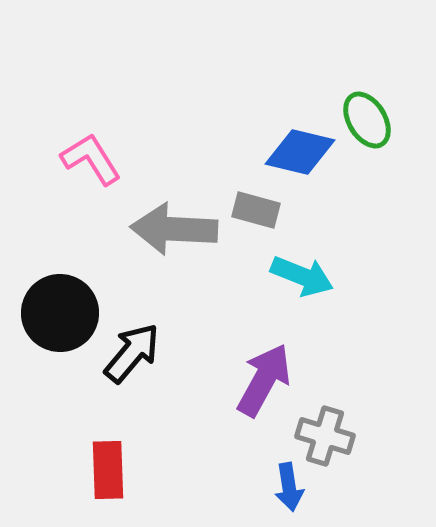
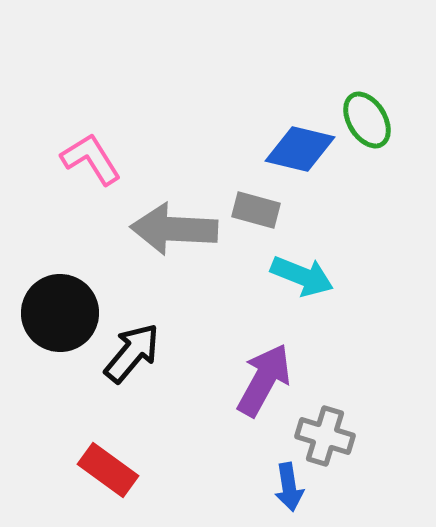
blue diamond: moved 3 px up
red rectangle: rotated 52 degrees counterclockwise
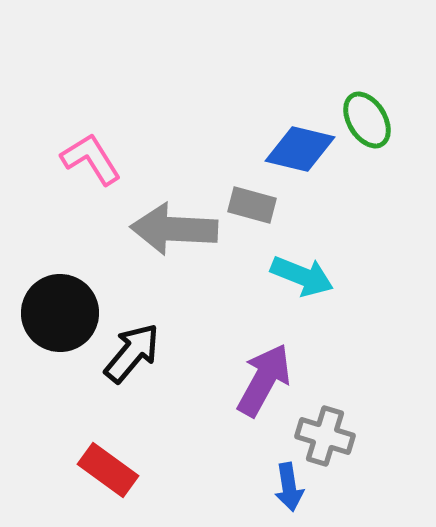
gray rectangle: moved 4 px left, 5 px up
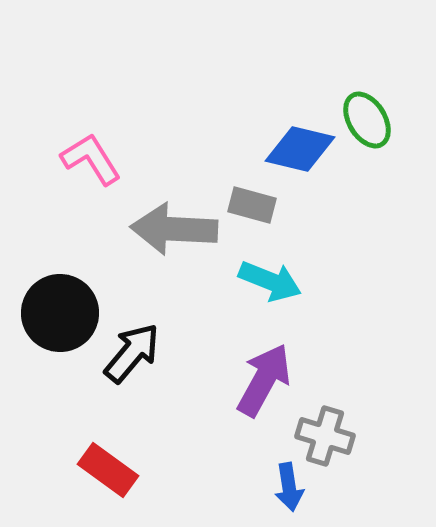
cyan arrow: moved 32 px left, 5 px down
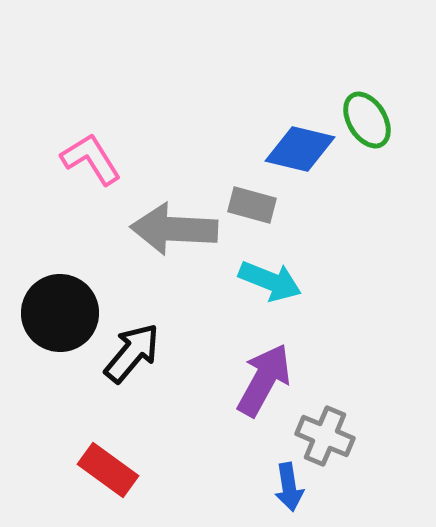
gray cross: rotated 6 degrees clockwise
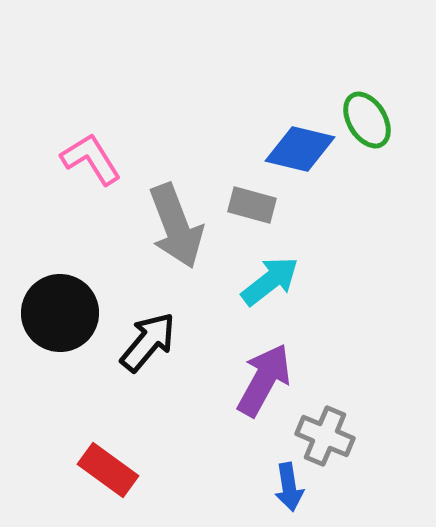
gray arrow: moved 2 px right, 3 px up; rotated 114 degrees counterclockwise
cyan arrow: rotated 60 degrees counterclockwise
black arrow: moved 16 px right, 11 px up
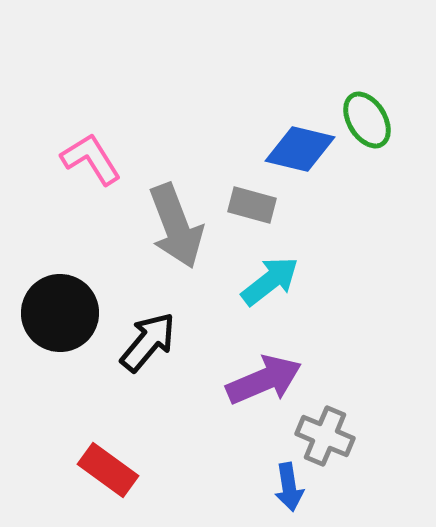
purple arrow: rotated 38 degrees clockwise
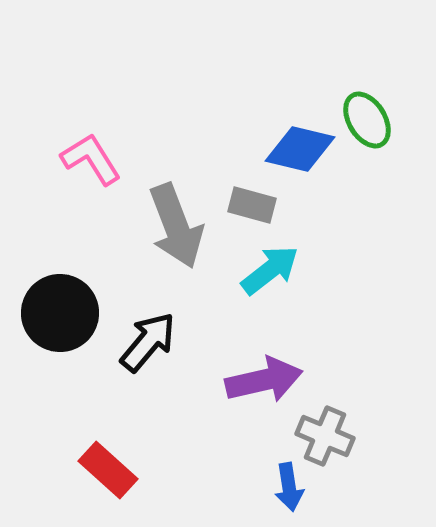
cyan arrow: moved 11 px up
purple arrow: rotated 10 degrees clockwise
red rectangle: rotated 6 degrees clockwise
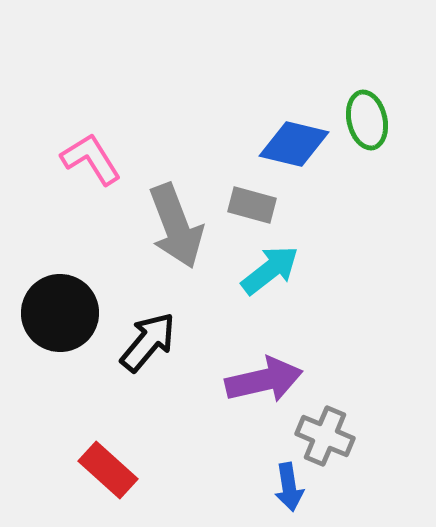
green ellipse: rotated 18 degrees clockwise
blue diamond: moved 6 px left, 5 px up
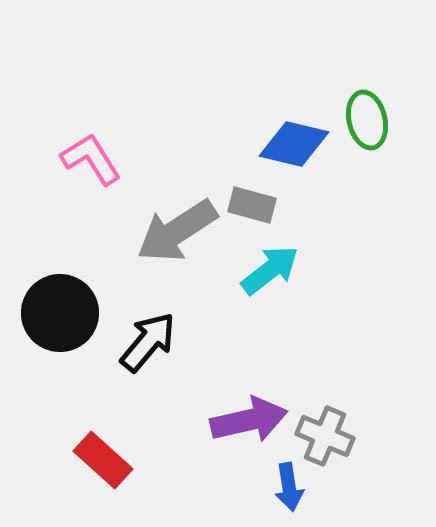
gray arrow: moved 1 px right, 5 px down; rotated 78 degrees clockwise
purple arrow: moved 15 px left, 40 px down
red rectangle: moved 5 px left, 10 px up
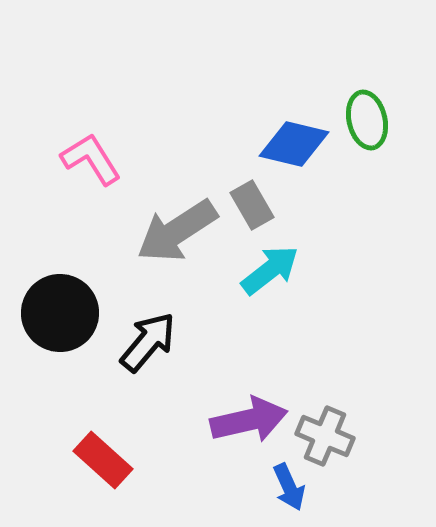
gray rectangle: rotated 45 degrees clockwise
blue arrow: rotated 15 degrees counterclockwise
